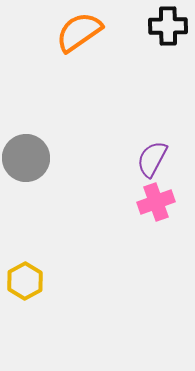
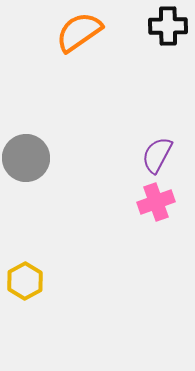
purple semicircle: moved 5 px right, 4 px up
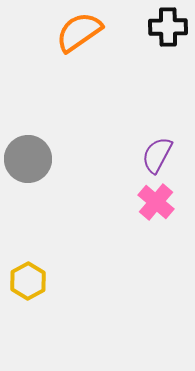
black cross: moved 1 px down
gray circle: moved 2 px right, 1 px down
pink cross: rotated 30 degrees counterclockwise
yellow hexagon: moved 3 px right
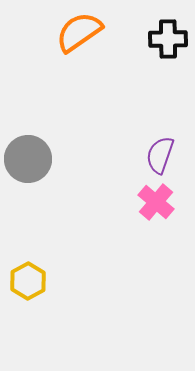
black cross: moved 12 px down
purple semicircle: moved 3 px right; rotated 9 degrees counterclockwise
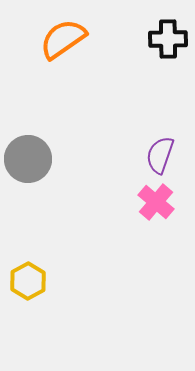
orange semicircle: moved 16 px left, 7 px down
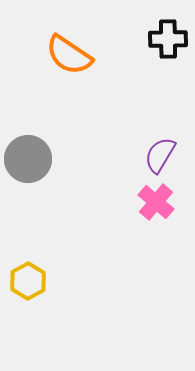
orange semicircle: moved 6 px right, 16 px down; rotated 111 degrees counterclockwise
purple semicircle: rotated 12 degrees clockwise
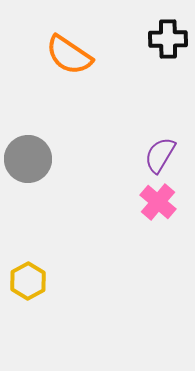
pink cross: moved 2 px right
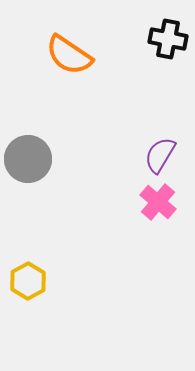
black cross: rotated 12 degrees clockwise
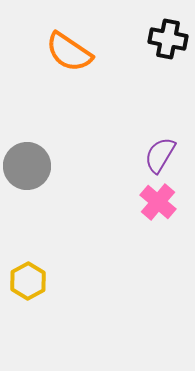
orange semicircle: moved 3 px up
gray circle: moved 1 px left, 7 px down
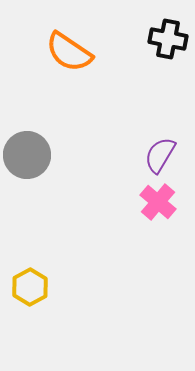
gray circle: moved 11 px up
yellow hexagon: moved 2 px right, 6 px down
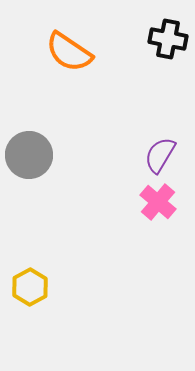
gray circle: moved 2 px right
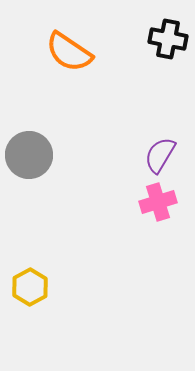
pink cross: rotated 33 degrees clockwise
